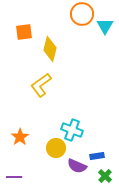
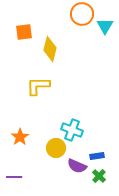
yellow L-shape: moved 3 px left, 1 px down; rotated 35 degrees clockwise
green cross: moved 6 px left
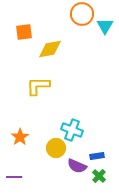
yellow diamond: rotated 65 degrees clockwise
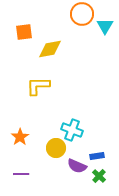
purple line: moved 7 px right, 3 px up
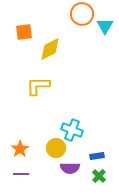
yellow diamond: rotated 15 degrees counterclockwise
orange star: moved 12 px down
purple semicircle: moved 7 px left, 2 px down; rotated 24 degrees counterclockwise
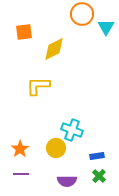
cyan triangle: moved 1 px right, 1 px down
yellow diamond: moved 4 px right
purple semicircle: moved 3 px left, 13 px down
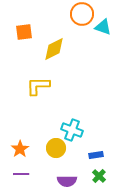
cyan triangle: moved 3 px left; rotated 42 degrees counterclockwise
blue rectangle: moved 1 px left, 1 px up
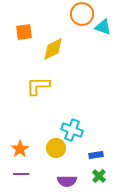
yellow diamond: moved 1 px left
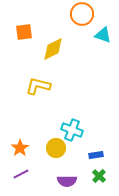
cyan triangle: moved 8 px down
yellow L-shape: rotated 15 degrees clockwise
orange star: moved 1 px up
purple line: rotated 28 degrees counterclockwise
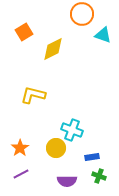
orange square: rotated 24 degrees counterclockwise
yellow L-shape: moved 5 px left, 9 px down
blue rectangle: moved 4 px left, 2 px down
green cross: rotated 24 degrees counterclockwise
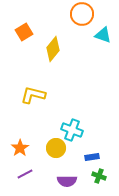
yellow diamond: rotated 25 degrees counterclockwise
purple line: moved 4 px right
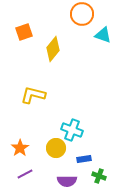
orange square: rotated 12 degrees clockwise
blue rectangle: moved 8 px left, 2 px down
